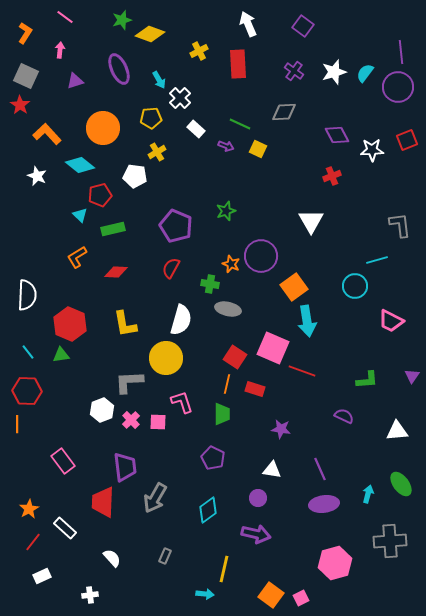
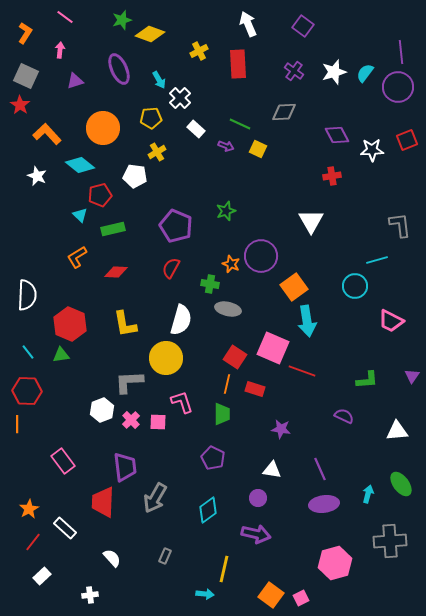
red cross at (332, 176): rotated 12 degrees clockwise
white rectangle at (42, 576): rotated 18 degrees counterclockwise
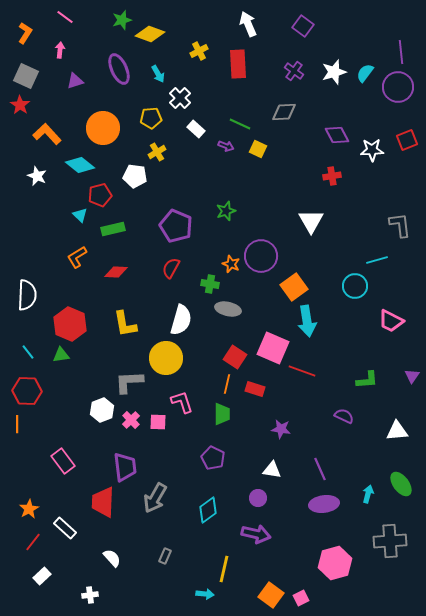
cyan arrow at (159, 80): moved 1 px left, 6 px up
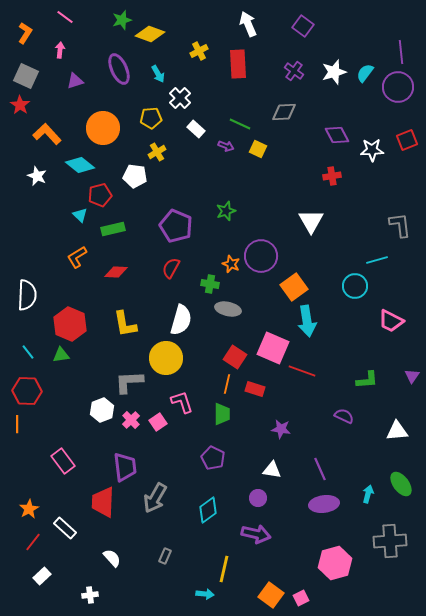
pink square at (158, 422): rotated 36 degrees counterclockwise
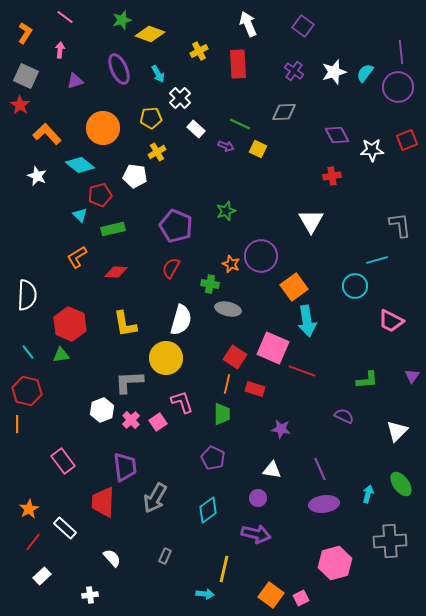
red hexagon at (27, 391): rotated 12 degrees clockwise
white triangle at (397, 431): rotated 40 degrees counterclockwise
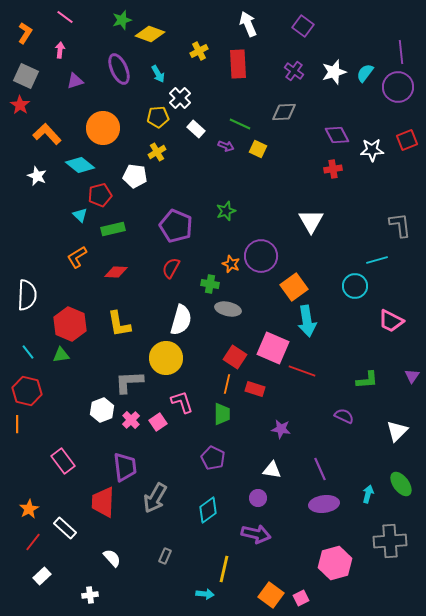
yellow pentagon at (151, 118): moved 7 px right, 1 px up
red cross at (332, 176): moved 1 px right, 7 px up
yellow L-shape at (125, 324): moved 6 px left
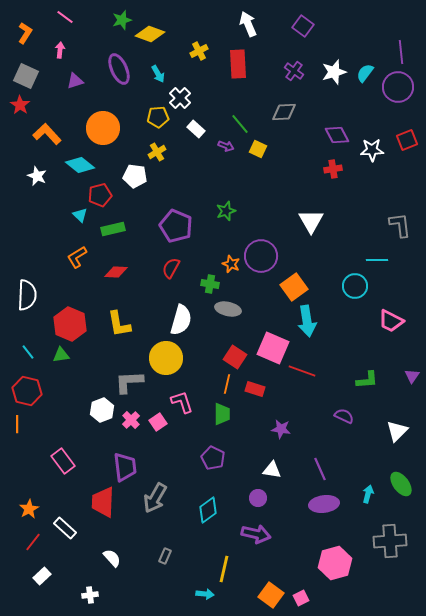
green line at (240, 124): rotated 25 degrees clockwise
cyan line at (377, 260): rotated 15 degrees clockwise
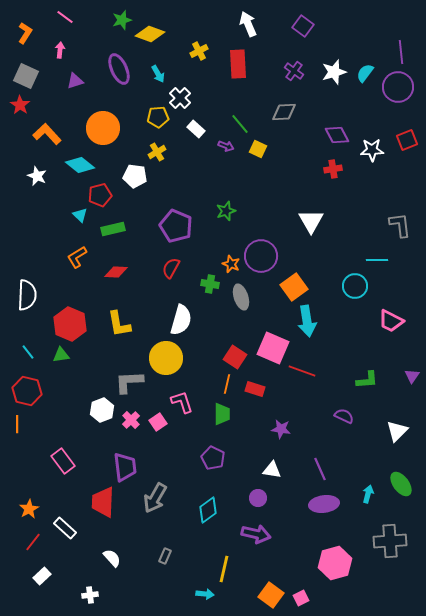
gray ellipse at (228, 309): moved 13 px right, 12 px up; rotated 60 degrees clockwise
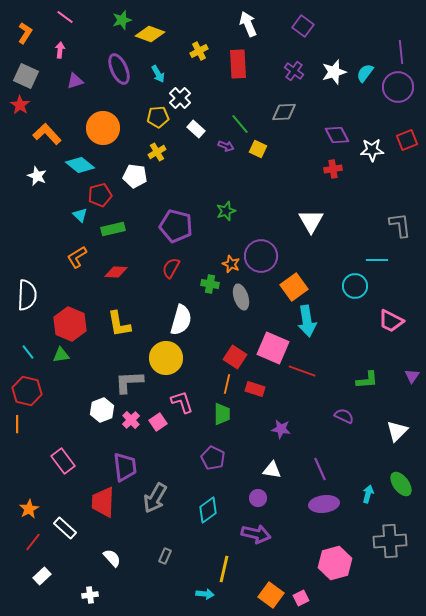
purple pentagon at (176, 226): rotated 8 degrees counterclockwise
